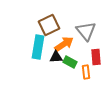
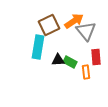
orange arrow: moved 10 px right, 23 px up
black triangle: moved 2 px right, 3 px down
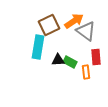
gray triangle: rotated 15 degrees counterclockwise
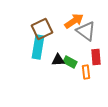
brown square: moved 7 px left, 4 px down
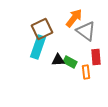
orange arrow: moved 3 px up; rotated 18 degrees counterclockwise
cyan rectangle: rotated 10 degrees clockwise
